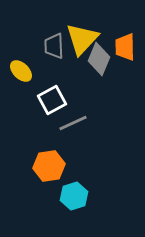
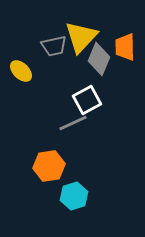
yellow triangle: moved 1 px left, 2 px up
gray trapezoid: rotated 100 degrees counterclockwise
white square: moved 35 px right
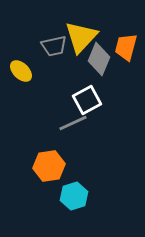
orange trapezoid: moved 1 px right; rotated 16 degrees clockwise
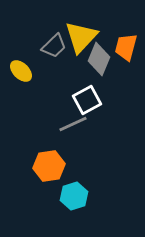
gray trapezoid: rotated 32 degrees counterclockwise
gray line: moved 1 px down
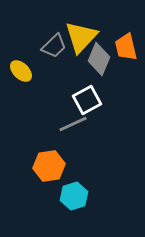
orange trapezoid: rotated 28 degrees counterclockwise
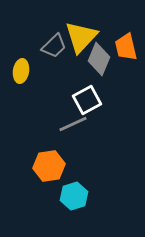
yellow ellipse: rotated 55 degrees clockwise
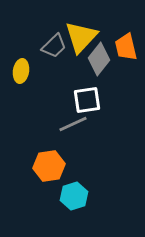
gray diamond: rotated 16 degrees clockwise
white square: rotated 20 degrees clockwise
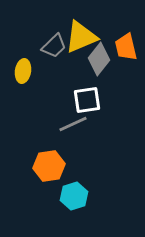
yellow triangle: rotated 24 degrees clockwise
yellow ellipse: moved 2 px right
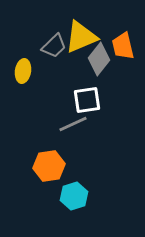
orange trapezoid: moved 3 px left, 1 px up
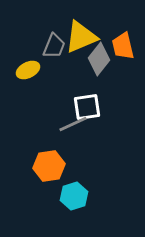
gray trapezoid: rotated 24 degrees counterclockwise
yellow ellipse: moved 5 px right, 1 px up; rotated 55 degrees clockwise
white square: moved 7 px down
